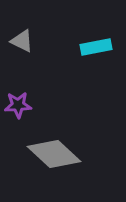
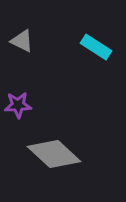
cyan rectangle: rotated 44 degrees clockwise
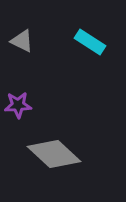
cyan rectangle: moved 6 px left, 5 px up
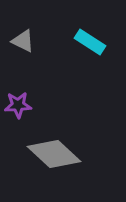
gray triangle: moved 1 px right
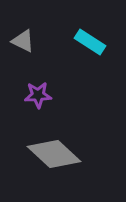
purple star: moved 20 px right, 10 px up
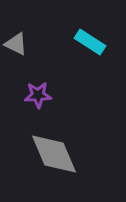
gray triangle: moved 7 px left, 3 px down
gray diamond: rotated 24 degrees clockwise
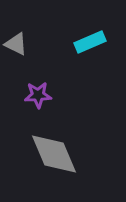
cyan rectangle: rotated 56 degrees counterclockwise
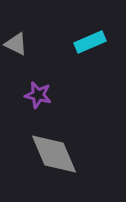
purple star: rotated 16 degrees clockwise
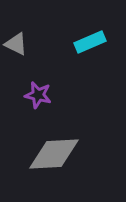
gray diamond: rotated 70 degrees counterclockwise
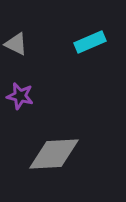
purple star: moved 18 px left, 1 px down
